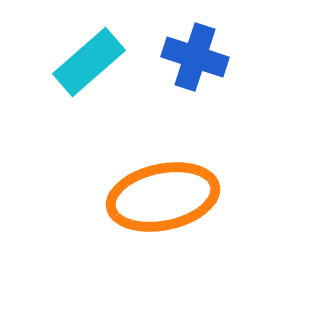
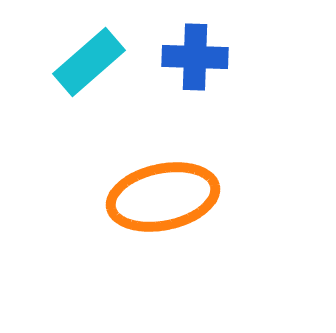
blue cross: rotated 16 degrees counterclockwise
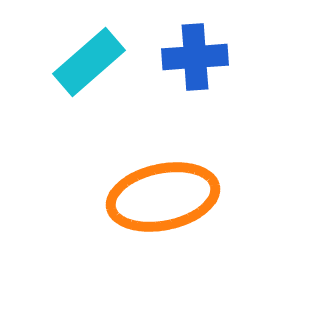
blue cross: rotated 6 degrees counterclockwise
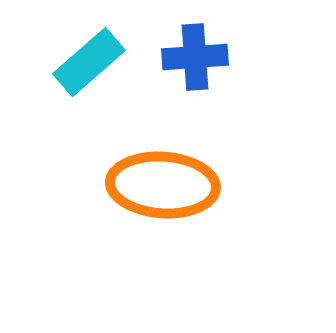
orange ellipse: moved 12 px up; rotated 16 degrees clockwise
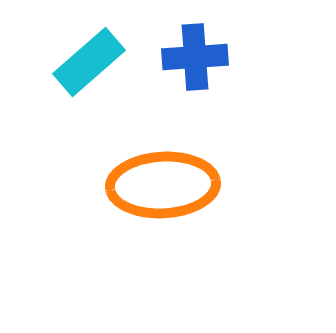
orange ellipse: rotated 7 degrees counterclockwise
